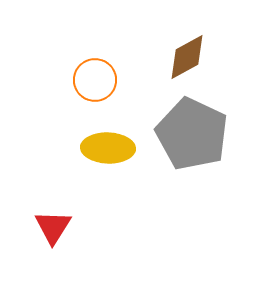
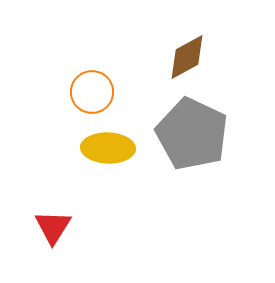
orange circle: moved 3 px left, 12 px down
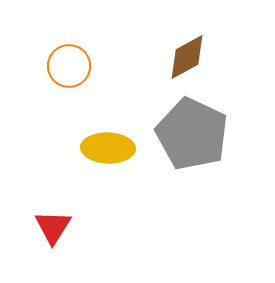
orange circle: moved 23 px left, 26 px up
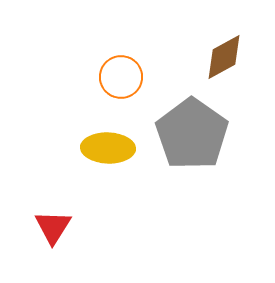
brown diamond: moved 37 px right
orange circle: moved 52 px right, 11 px down
gray pentagon: rotated 10 degrees clockwise
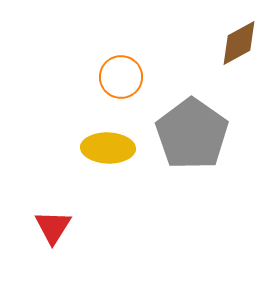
brown diamond: moved 15 px right, 14 px up
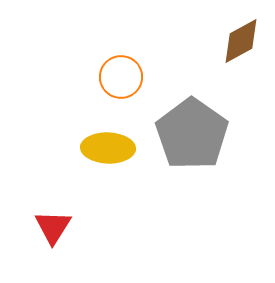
brown diamond: moved 2 px right, 2 px up
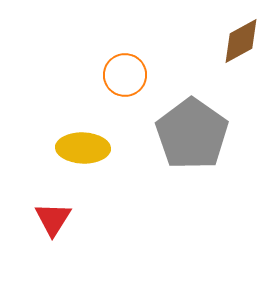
orange circle: moved 4 px right, 2 px up
yellow ellipse: moved 25 px left
red triangle: moved 8 px up
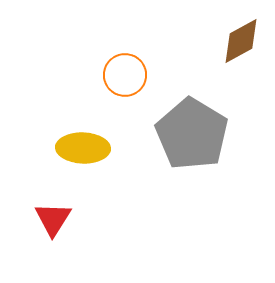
gray pentagon: rotated 4 degrees counterclockwise
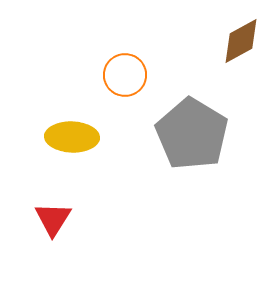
yellow ellipse: moved 11 px left, 11 px up
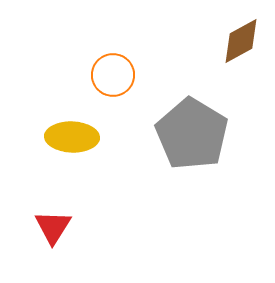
orange circle: moved 12 px left
red triangle: moved 8 px down
